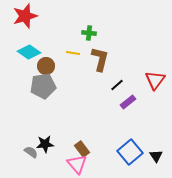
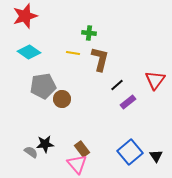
brown circle: moved 16 px right, 33 px down
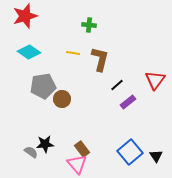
green cross: moved 8 px up
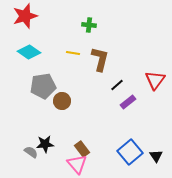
brown circle: moved 2 px down
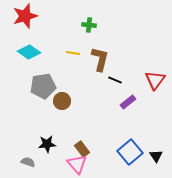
black line: moved 2 px left, 5 px up; rotated 64 degrees clockwise
black star: moved 2 px right
gray semicircle: moved 3 px left, 10 px down; rotated 16 degrees counterclockwise
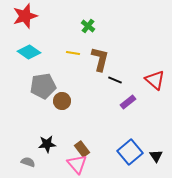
green cross: moved 1 px left, 1 px down; rotated 32 degrees clockwise
red triangle: rotated 25 degrees counterclockwise
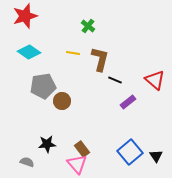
gray semicircle: moved 1 px left
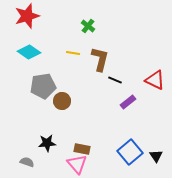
red star: moved 2 px right
red triangle: rotated 15 degrees counterclockwise
black star: moved 1 px up
brown rectangle: rotated 42 degrees counterclockwise
